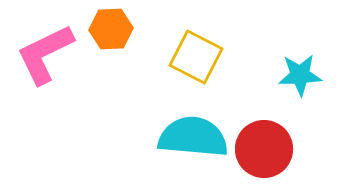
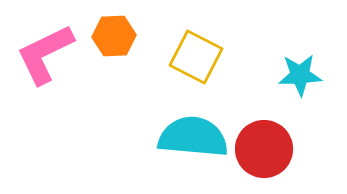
orange hexagon: moved 3 px right, 7 px down
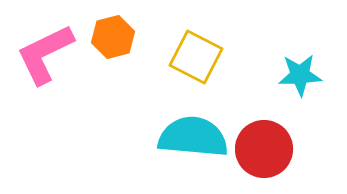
orange hexagon: moved 1 px left, 1 px down; rotated 12 degrees counterclockwise
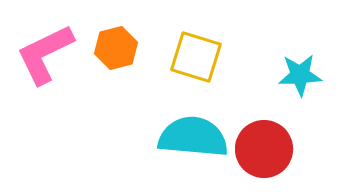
orange hexagon: moved 3 px right, 11 px down
yellow square: rotated 10 degrees counterclockwise
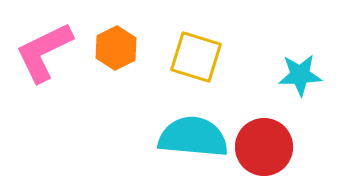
orange hexagon: rotated 12 degrees counterclockwise
pink L-shape: moved 1 px left, 2 px up
red circle: moved 2 px up
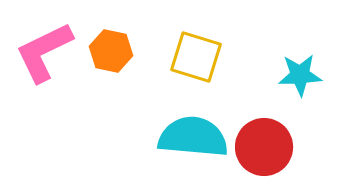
orange hexagon: moved 5 px left, 3 px down; rotated 21 degrees counterclockwise
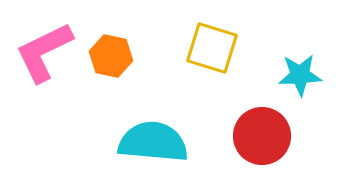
orange hexagon: moved 5 px down
yellow square: moved 16 px right, 9 px up
cyan semicircle: moved 40 px left, 5 px down
red circle: moved 2 px left, 11 px up
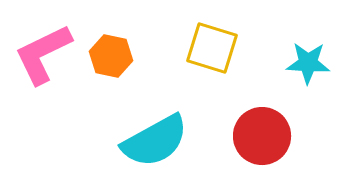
pink L-shape: moved 1 px left, 2 px down
cyan star: moved 8 px right, 12 px up; rotated 6 degrees clockwise
cyan semicircle: moved 2 px right, 1 px up; rotated 146 degrees clockwise
